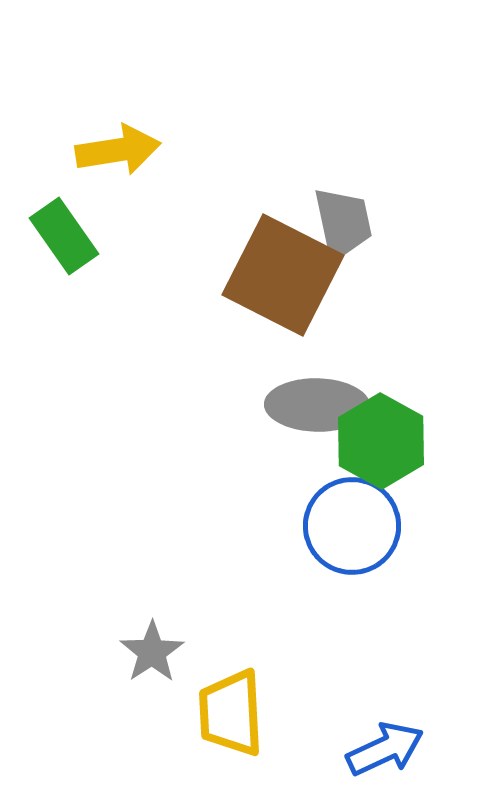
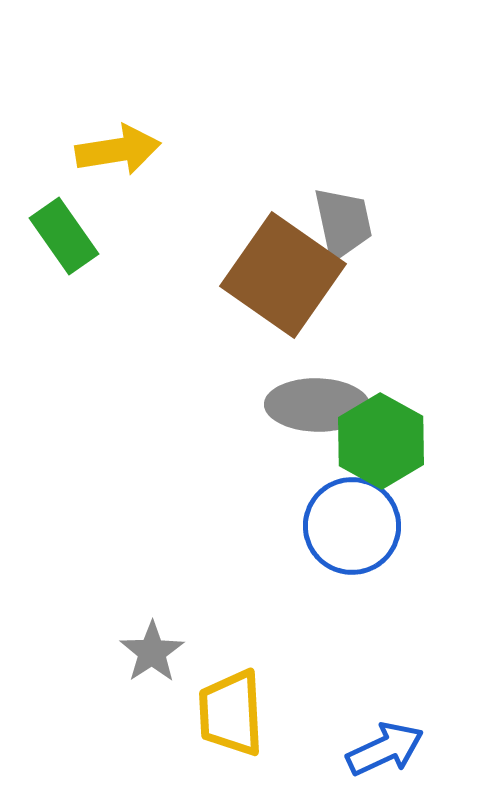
brown square: rotated 8 degrees clockwise
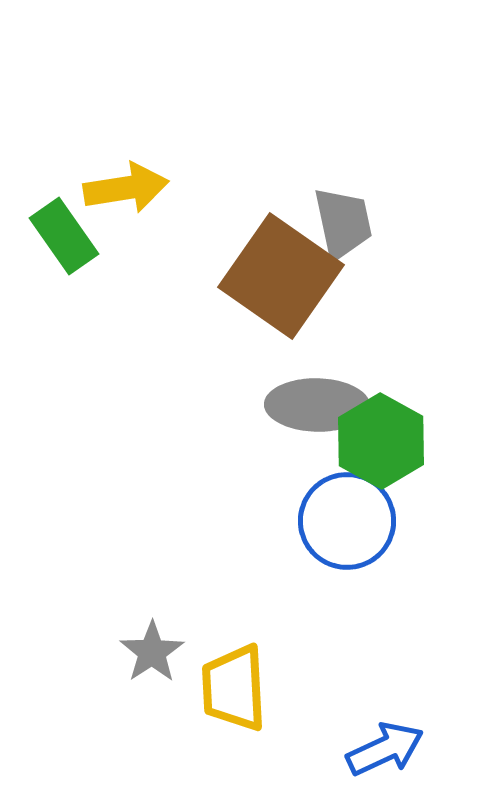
yellow arrow: moved 8 px right, 38 px down
brown square: moved 2 px left, 1 px down
blue circle: moved 5 px left, 5 px up
yellow trapezoid: moved 3 px right, 25 px up
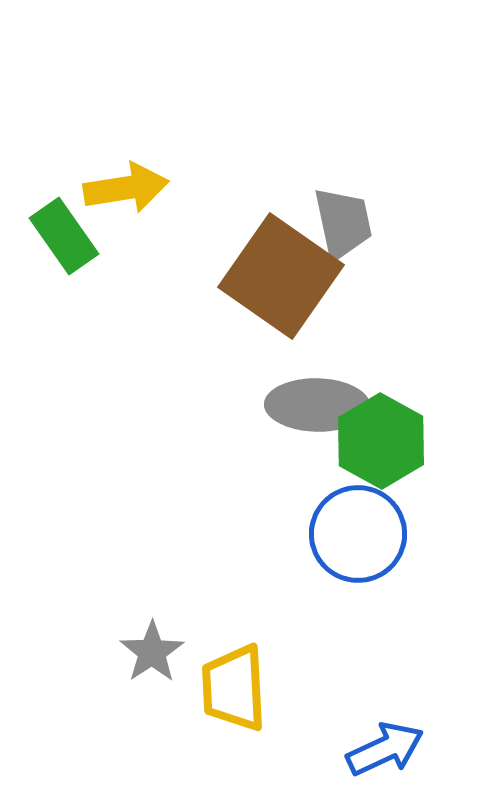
blue circle: moved 11 px right, 13 px down
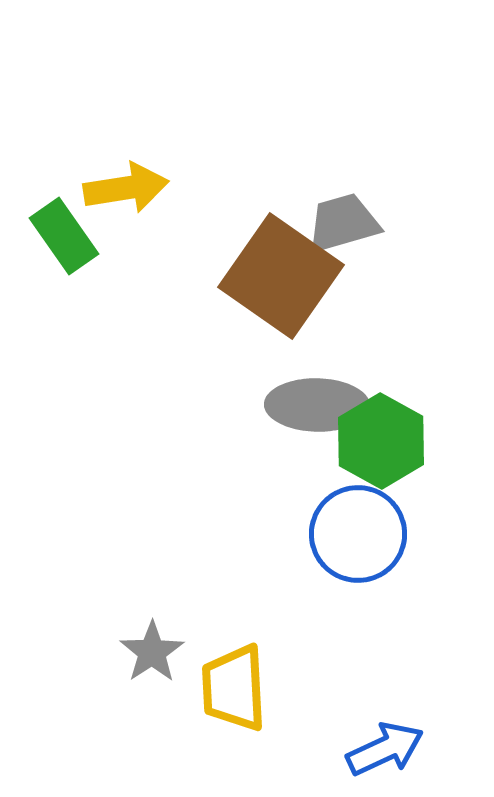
gray trapezoid: rotated 94 degrees counterclockwise
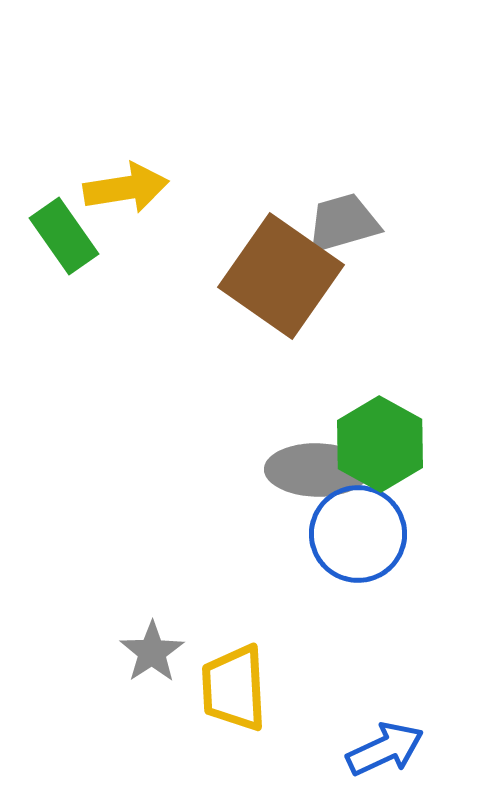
gray ellipse: moved 65 px down
green hexagon: moved 1 px left, 3 px down
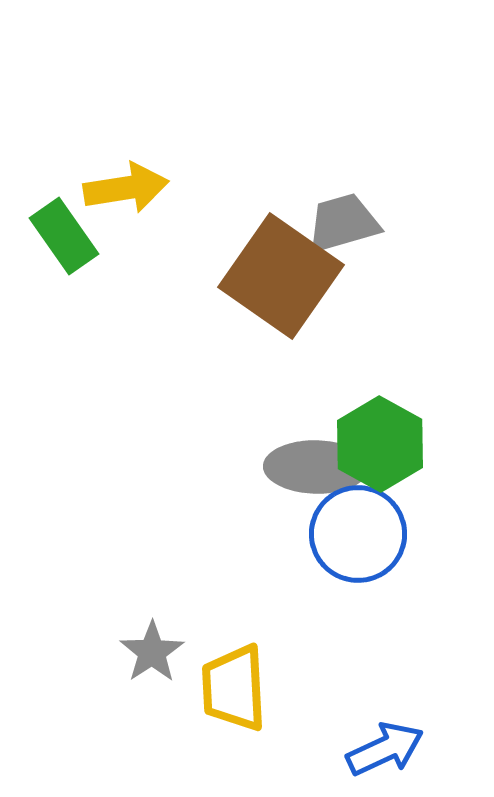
gray ellipse: moved 1 px left, 3 px up
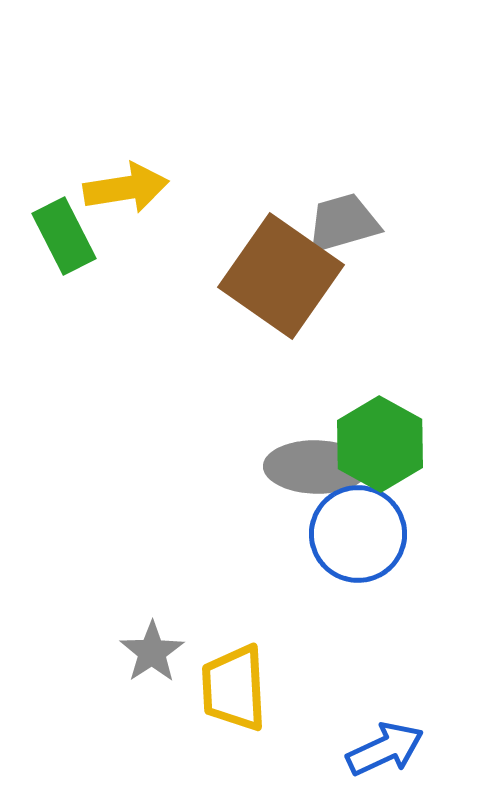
green rectangle: rotated 8 degrees clockwise
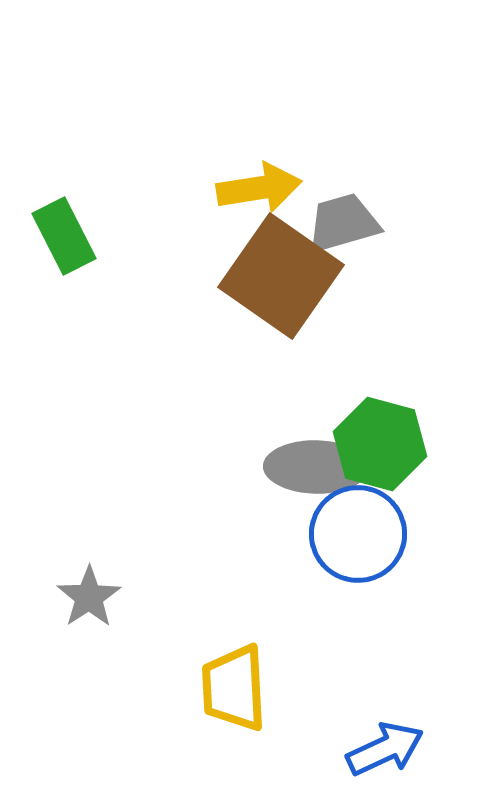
yellow arrow: moved 133 px right
green hexagon: rotated 14 degrees counterclockwise
gray star: moved 63 px left, 55 px up
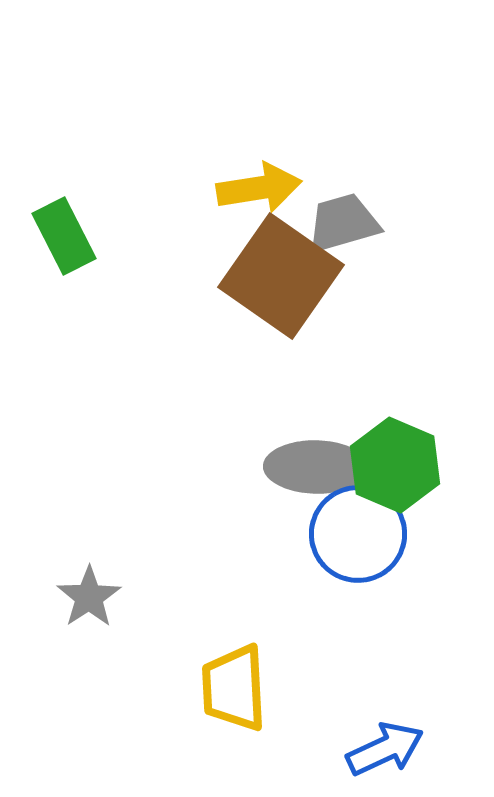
green hexagon: moved 15 px right, 21 px down; rotated 8 degrees clockwise
